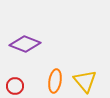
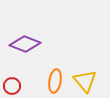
red circle: moved 3 px left
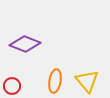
yellow triangle: moved 2 px right
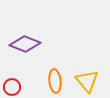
orange ellipse: rotated 15 degrees counterclockwise
red circle: moved 1 px down
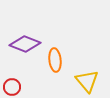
orange ellipse: moved 21 px up
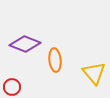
yellow triangle: moved 7 px right, 8 px up
